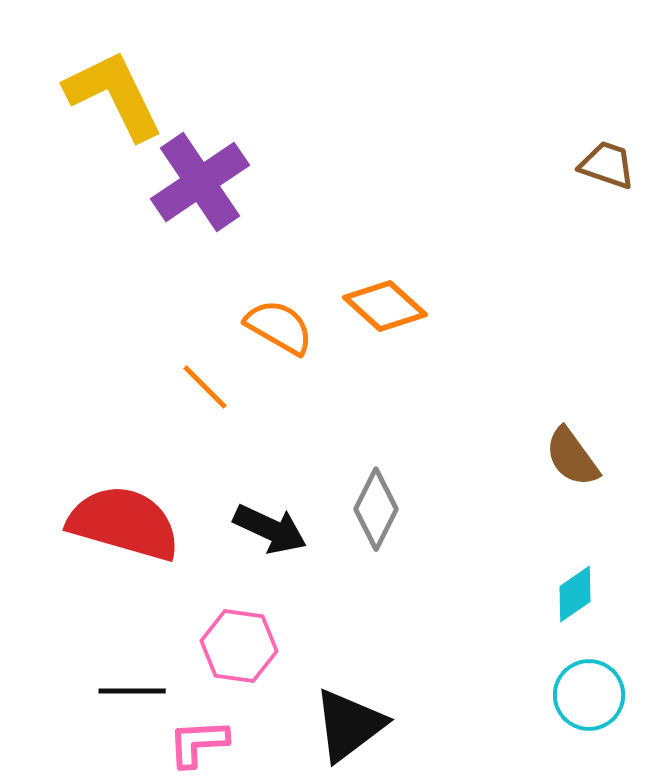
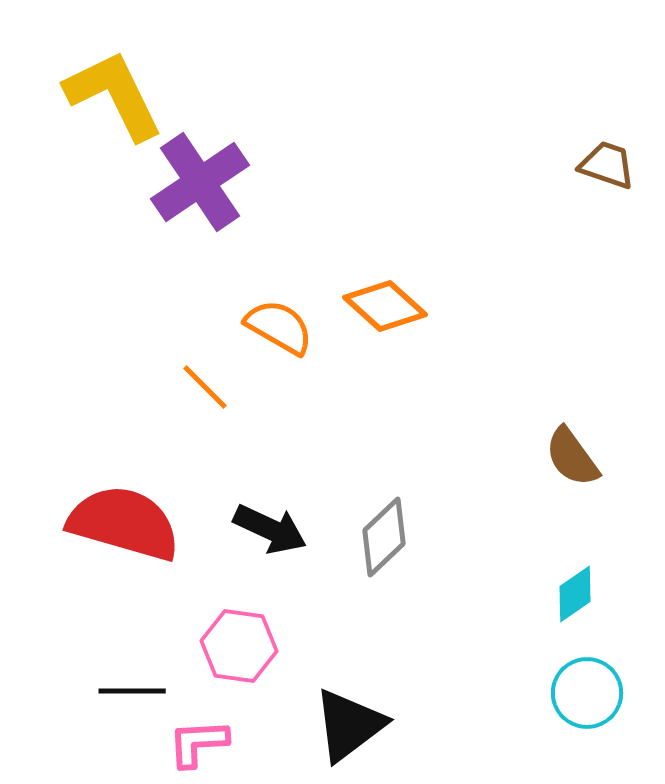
gray diamond: moved 8 px right, 28 px down; rotated 20 degrees clockwise
cyan circle: moved 2 px left, 2 px up
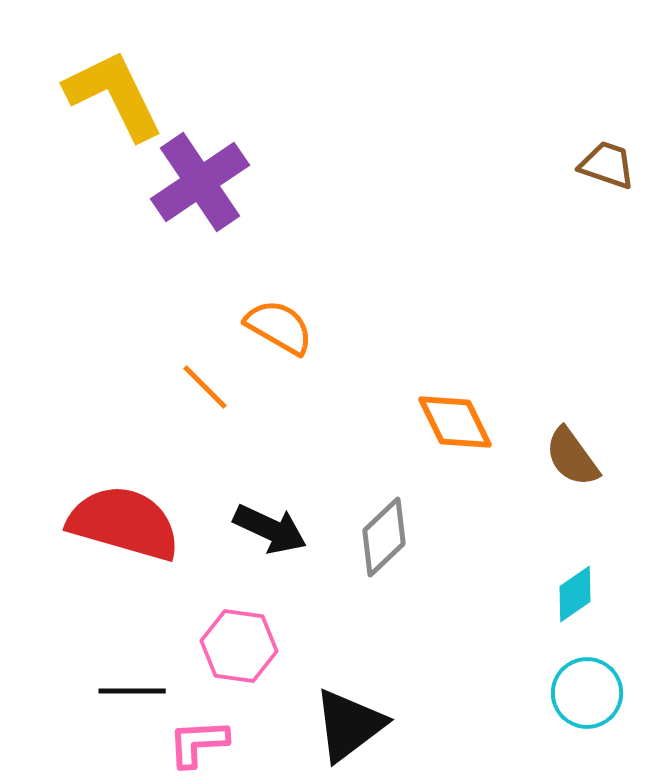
orange diamond: moved 70 px right, 116 px down; rotated 22 degrees clockwise
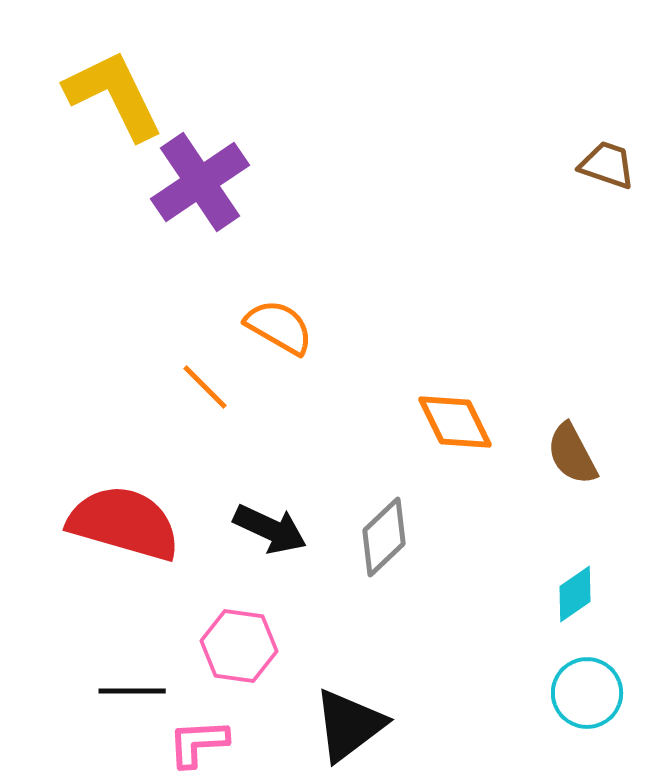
brown semicircle: moved 3 px up; rotated 8 degrees clockwise
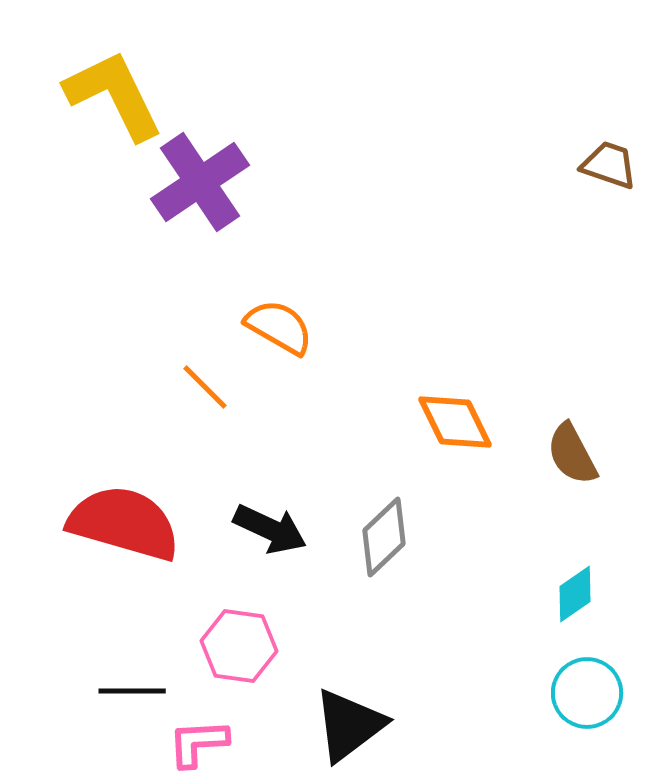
brown trapezoid: moved 2 px right
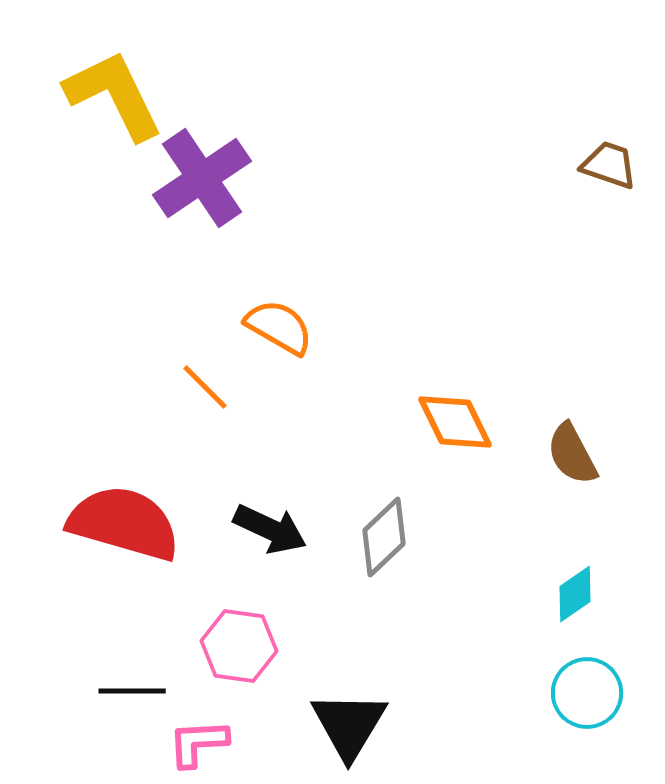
purple cross: moved 2 px right, 4 px up
black triangle: rotated 22 degrees counterclockwise
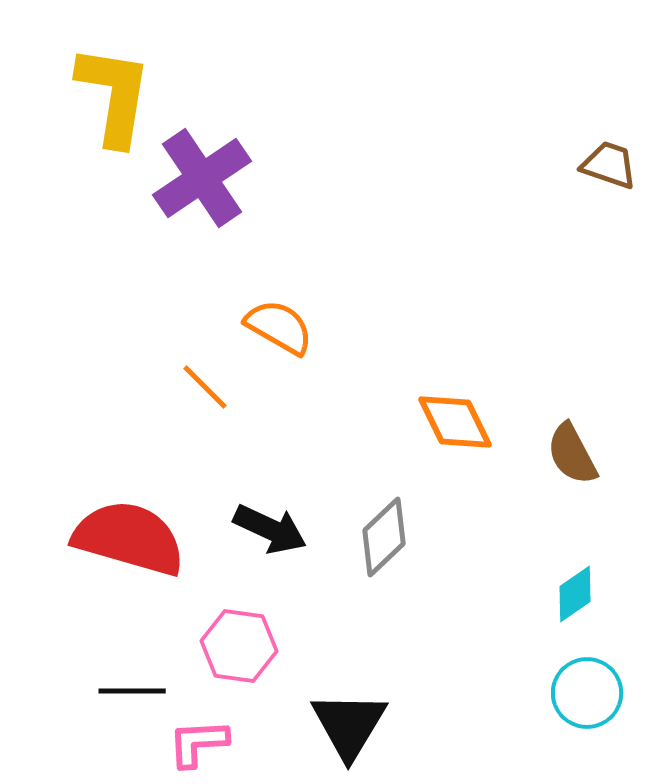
yellow L-shape: rotated 35 degrees clockwise
red semicircle: moved 5 px right, 15 px down
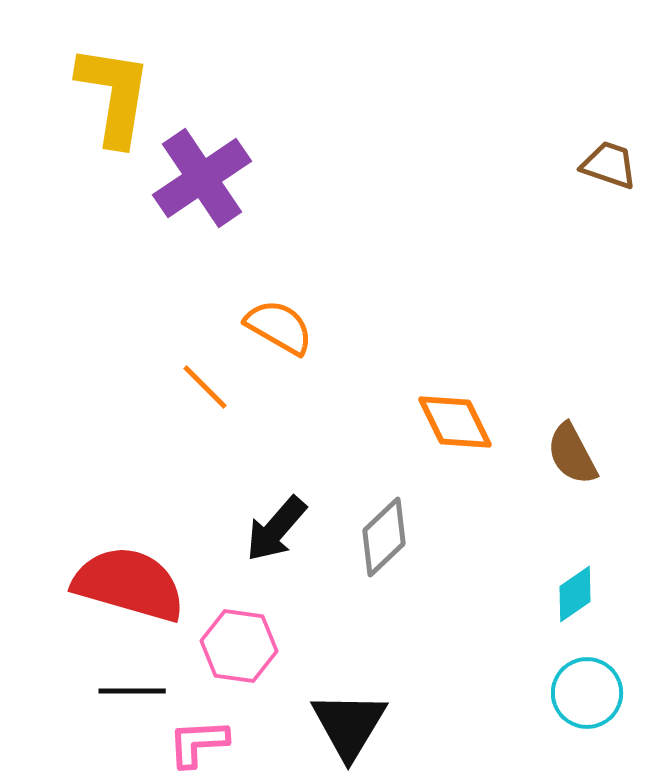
black arrow: moved 6 px right; rotated 106 degrees clockwise
red semicircle: moved 46 px down
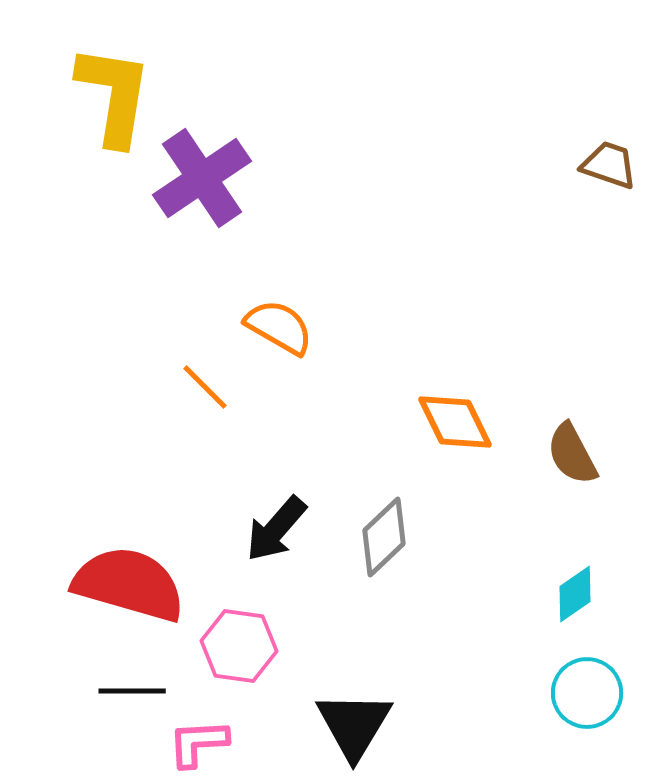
black triangle: moved 5 px right
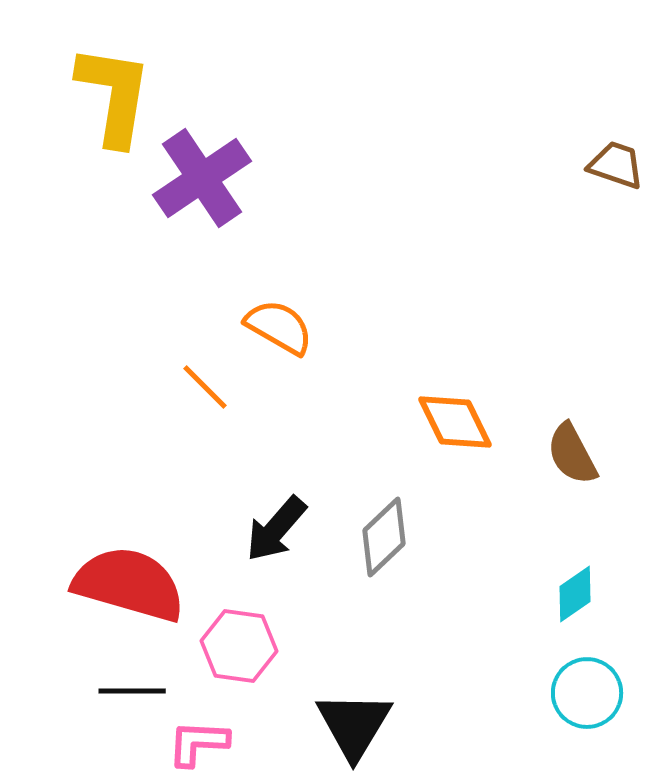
brown trapezoid: moved 7 px right
pink L-shape: rotated 6 degrees clockwise
